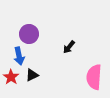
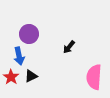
black triangle: moved 1 px left, 1 px down
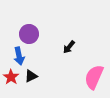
pink semicircle: rotated 20 degrees clockwise
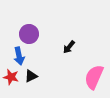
red star: rotated 21 degrees counterclockwise
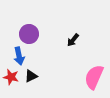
black arrow: moved 4 px right, 7 px up
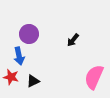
black triangle: moved 2 px right, 5 px down
